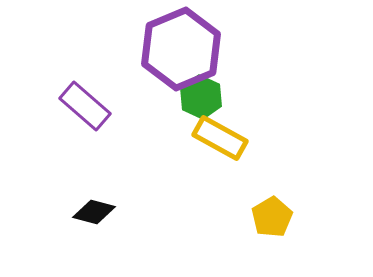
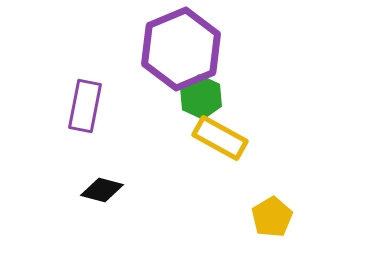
purple rectangle: rotated 60 degrees clockwise
black diamond: moved 8 px right, 22 px up
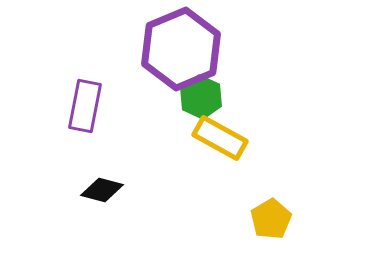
yellow pentagon: moved 1 px left, 2 px down
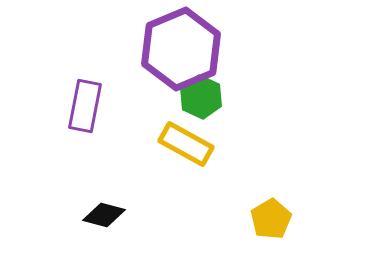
yellow rectangle: moved 34 px left, 6 px down
black diamond: moved 2 px right, 25 px down
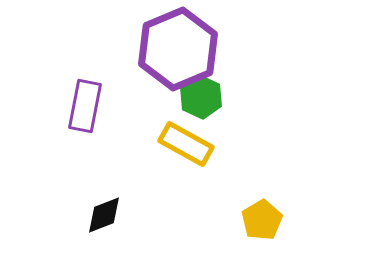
purple hexagon: moved 3 px left
black diamond: rotated 36 degrees counterclockwise
yellow pentagon: moved 9 px left, 1 px down
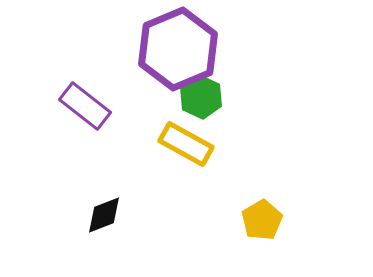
purple rectangle: rotated 63 degrees counterclockwise
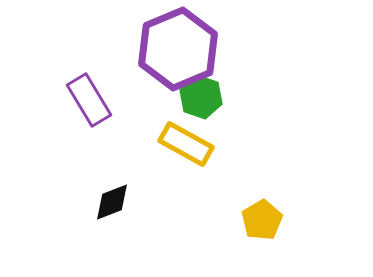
green hexagon: rotated 6 degrees counterclockwise
purple rectangle: moved 4 px right, 6 px up; rotated 21 degrees clockwise
black diamond: moved 8 px right, 13 px up
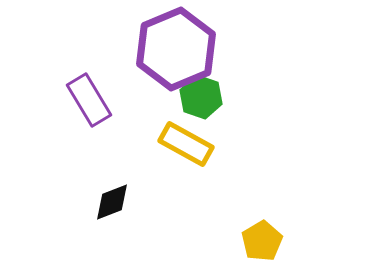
purple hexagon: moved 2 px left
yellow pentagon: moved 21 px down
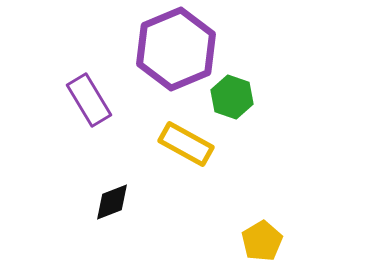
green hexagon: moved 31 px right
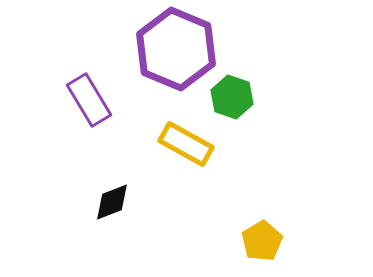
purple hexagon: rotated 14 degrees counterclockwise
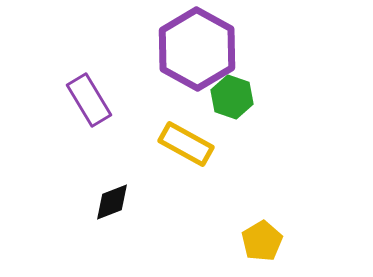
purple hexagon: moved 21 px right; rotated 6 degrees clockwise
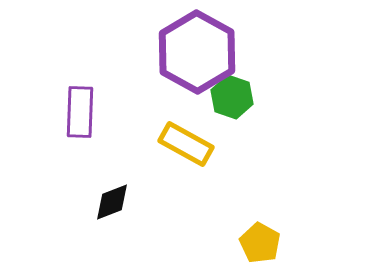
purple hexagon: moved 3 px down
purple rectangle: moved 9 px left, 12 px down; rotated 33 degrees clockwise
yellow pentagon: moved 2 px left, 2 px down; rotated 12 degrees counterclockwise
